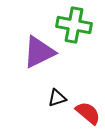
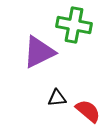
black triangle: rotated 12 degrees clockwise
red semicircle: moved 2 px up
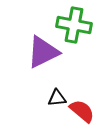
purple triangle: moved 4 px right
red semicircle: moved 6 px left
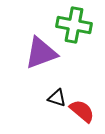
purple triangle: moved 2 px left, 1 px down; rotated 6 degrees clockwise
black triangle: rotated 24 degrees clockwise
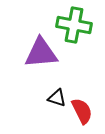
purple triangle: rotated 15 degrees clockwise
red semicircle: rotated 24 degrees clockwise
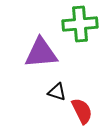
green cross: moved 6 px right, 1 px up; rotated 16 degrees counterclockwise
black triangle: moved 6 px up
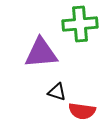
red semicircle: rotated 124 degrees clockwise
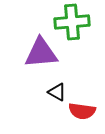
green cross: moved 8 px left, 2 px up
black triangle: rotated 12 degrees clockwise
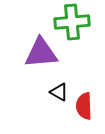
black triangle: moved 2 px right
red semicircle: moved 2 px right, 5 px up; rotated 80 degrees clockwise
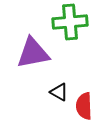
green cross: moved 2 px left
purple triangle: moved 8 px left; rotated 6 degrees counterclockwise
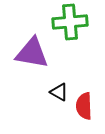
purple triangle: moved 1 px left; rotated 21 degrees clockwise
